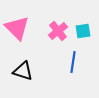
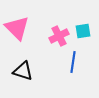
pink cross: moved 1 px right, 5 px down; rotated 12 degrees clockwise
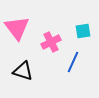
pink triangle: rotated 8 degrees clockwise
pink cross: moved 8 px left, 6 px down
blue line: rotated 15 degrees clockwise
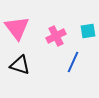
cyan square: moved 5 px right
pink cross: moved 5 px right, 6 px up
black triangle: moved 3 px left, 6 px up
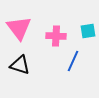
pink triangle: moved 2 px right
pink cross: rotated 30 degrees clockwise
blue line: moved 1 px up
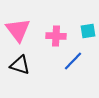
pink triangle: moved 1 px left, 2 px down
blue line: rotated 20 degrees clockwise
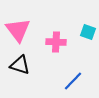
cyan square: moved 1 px down; rotated 28 degrees clockwise
pink cross: moved 6 px down
blue line: moved 20 px down
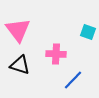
pink cross: moved 12 px down
blue line: moved 1 px up
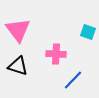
black triangle: moved 2 px left, 1 px down
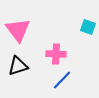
cyan square: moved 5 px up
black triangle: rotated 35 degrees counterclockwise
blue line: moved 11 px left
